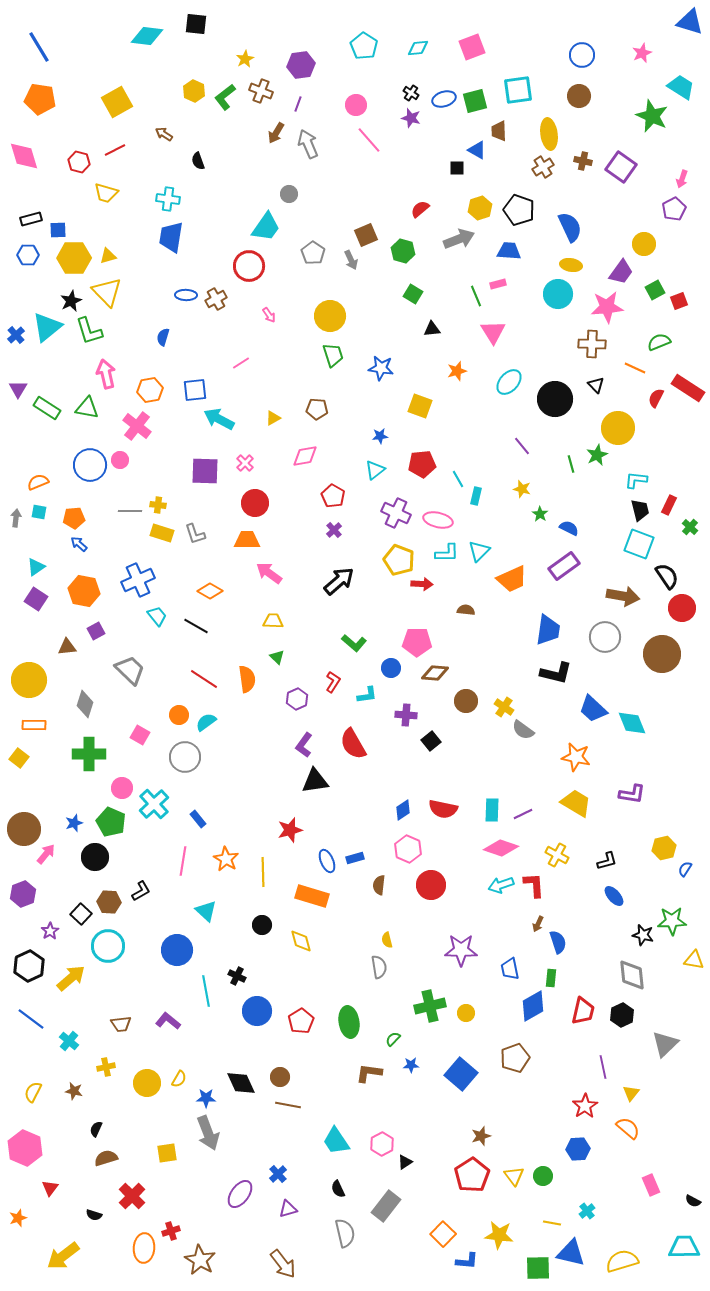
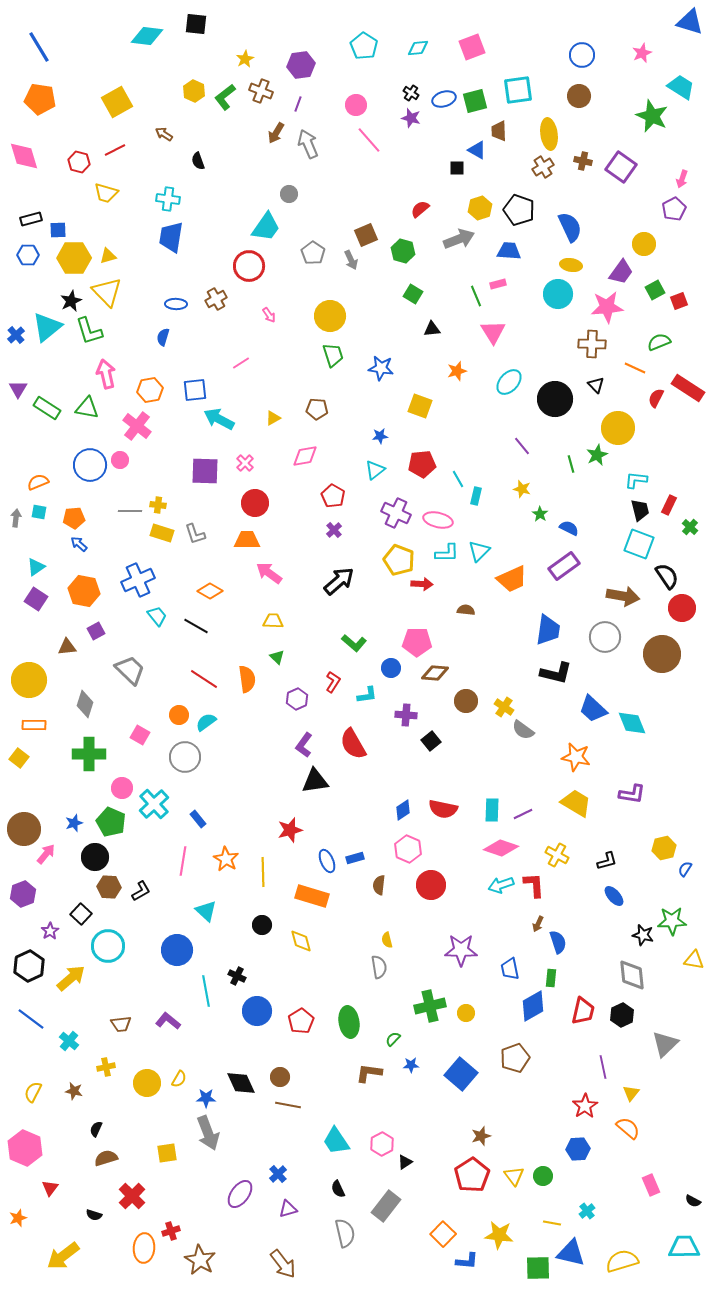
blue ellipse at (186, 295): moved 10 px left, 9 px down
brown hexagon at (109, 902): moved 15 px up
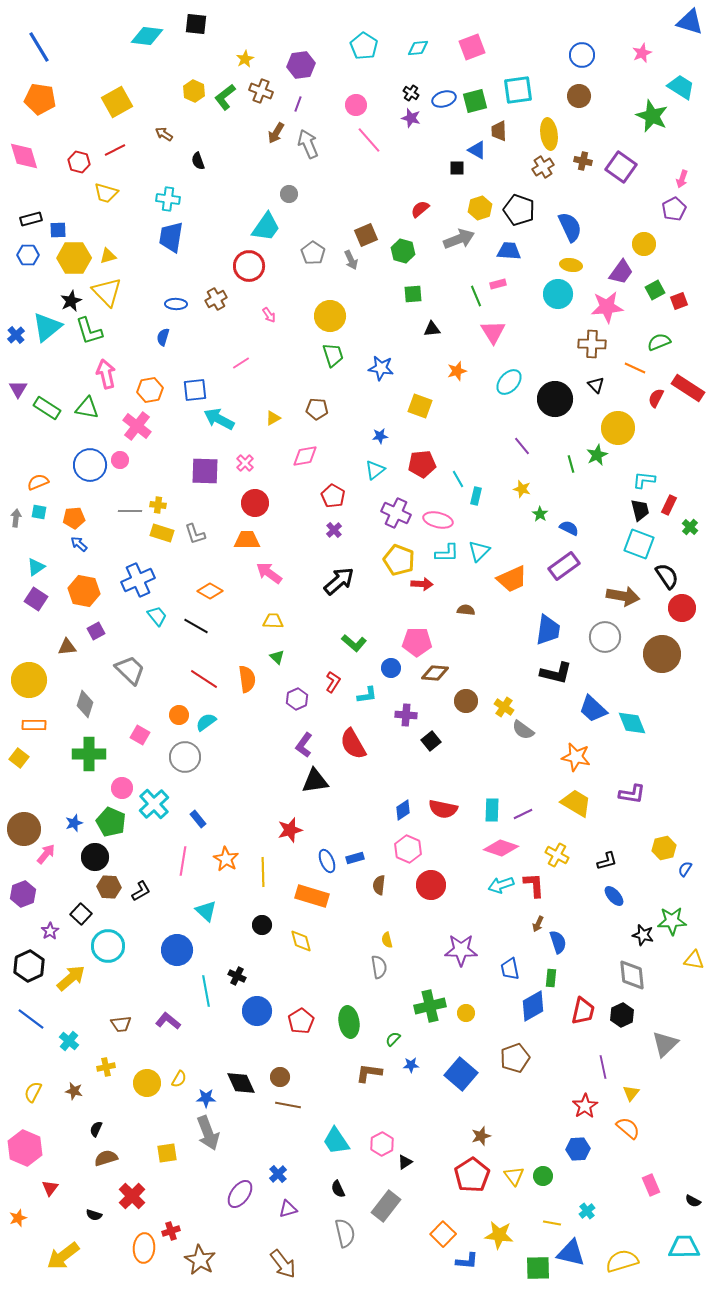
green square at (413, 294): rotated 36 degrees counterclockwise
cyan L-shape at (636, 480): moved 8 px right
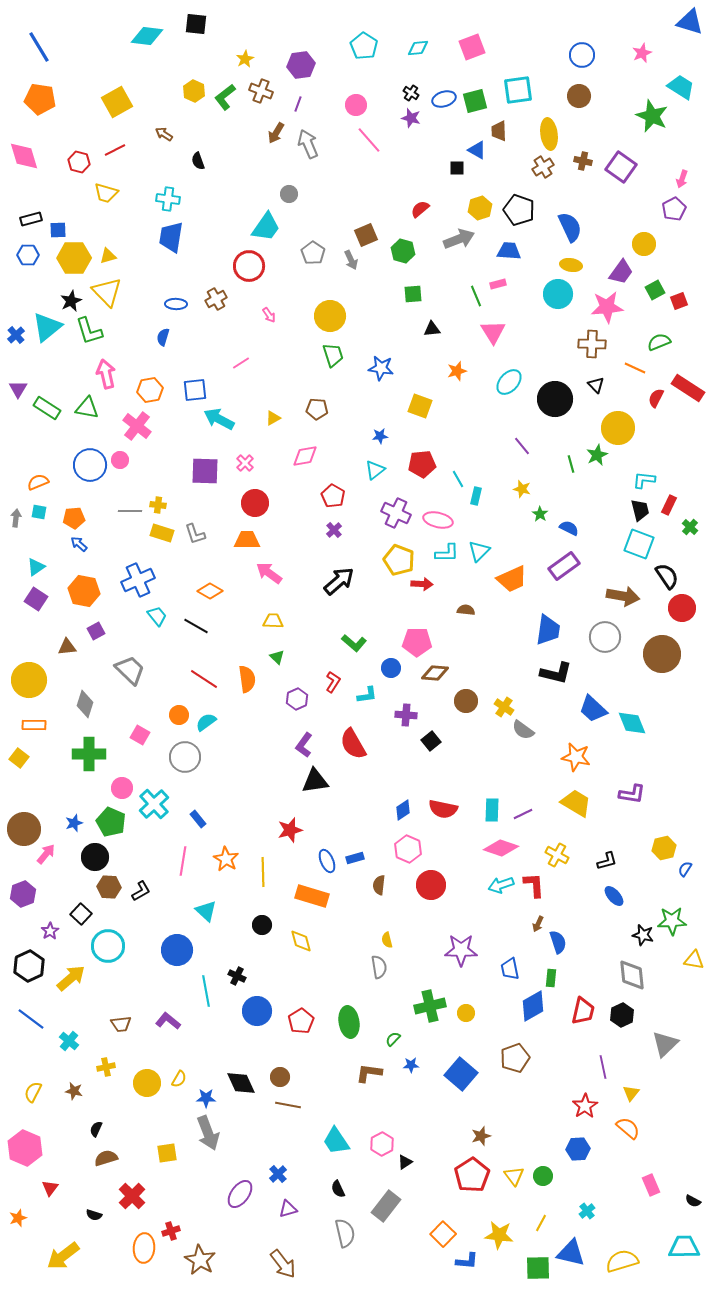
yellow line at (552, 1223): moved 11 px left; rotated 72 degrees counterclockwise
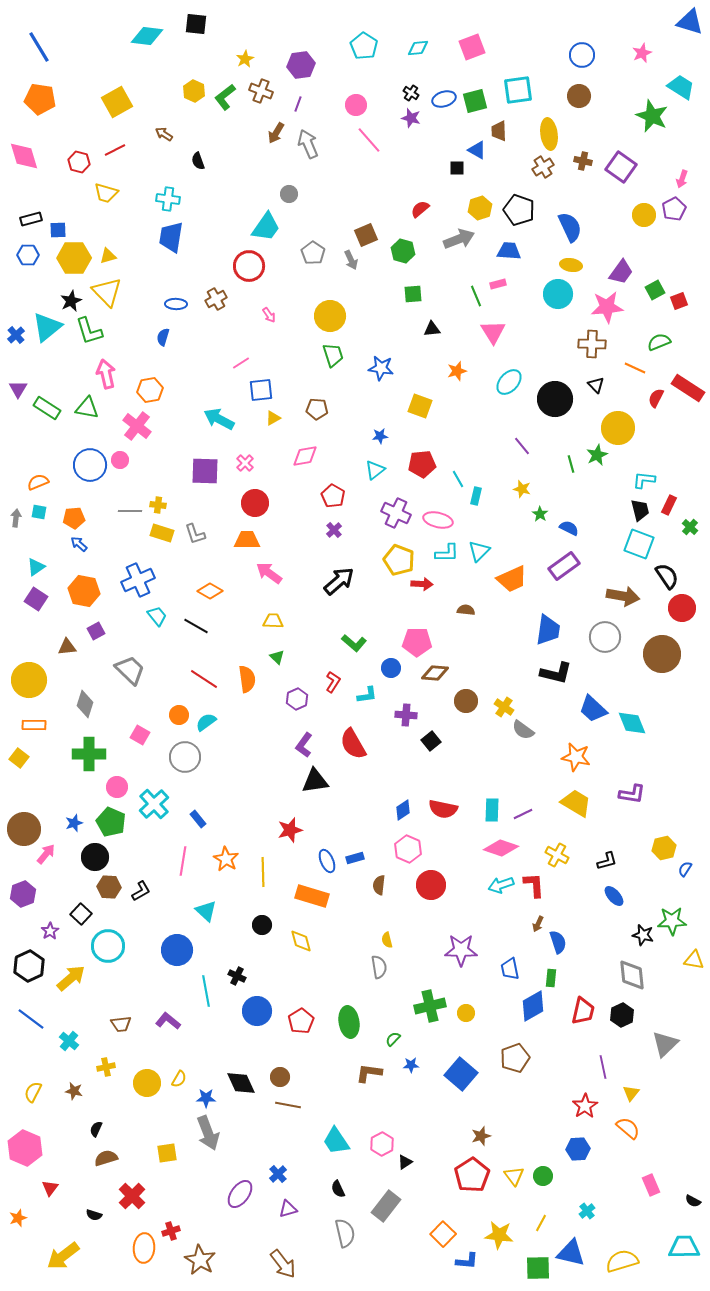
yellow circle at (644, 244): moved 29 px up
blue square at (195, 390): moved 66 px right
pink circle at (122, 788): moved 5 px left, 1 px up
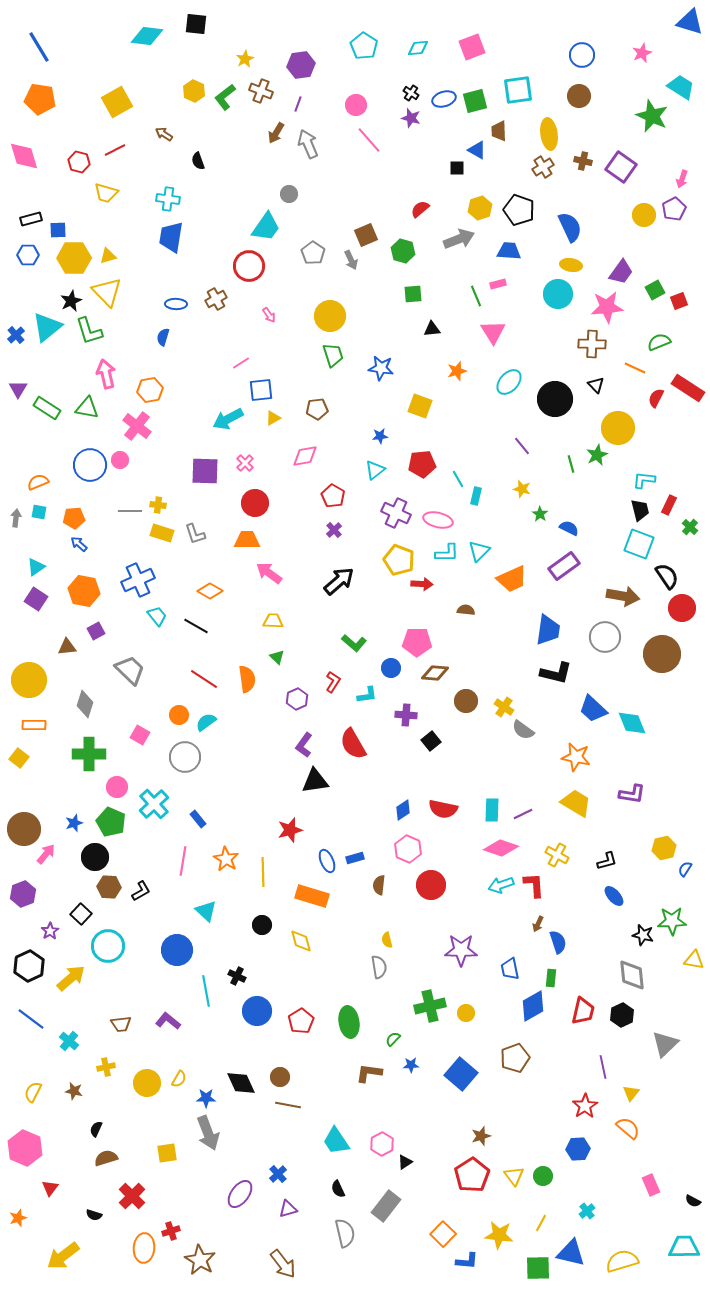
brown pentagon at (317, 409): rotated 10 degrees counterclockwise
cyan arrow at (219, 419): moved 9 px right; rotated 56 degrees counterclockwise
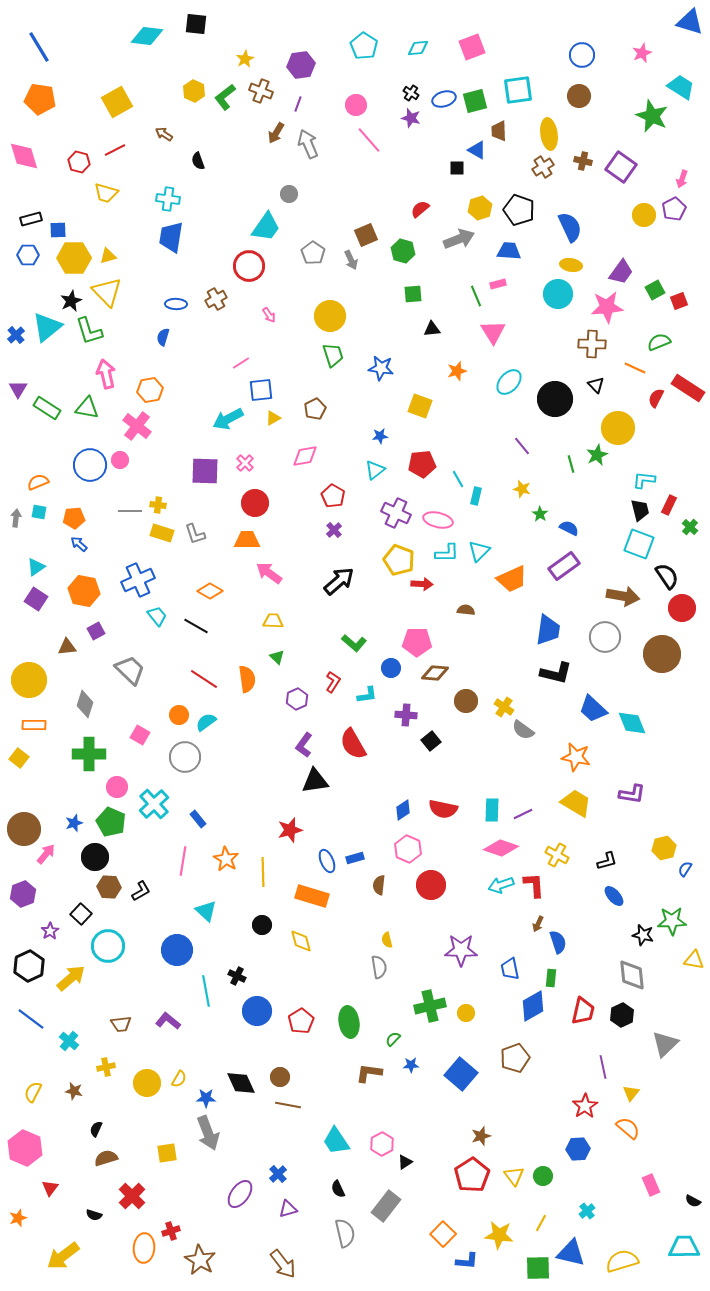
brown pentagon at (317, 409): moved 2 px left; rotated 20 degrees counterclockwise
